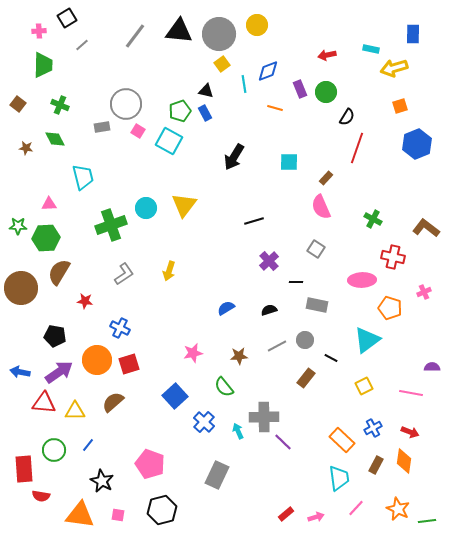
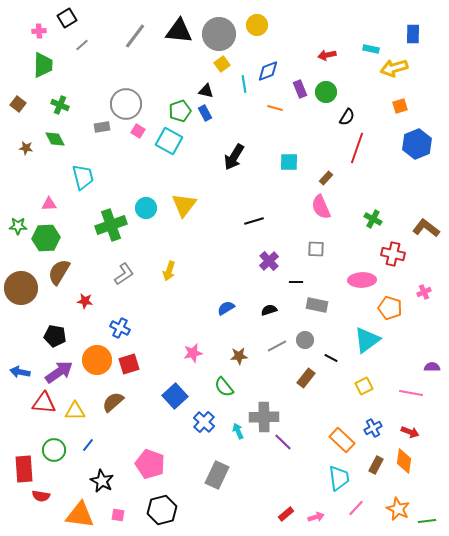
gray square at (316, 249): rotated 30 degrees counterclockwise
red cross at (393, 257): moved 3 px up
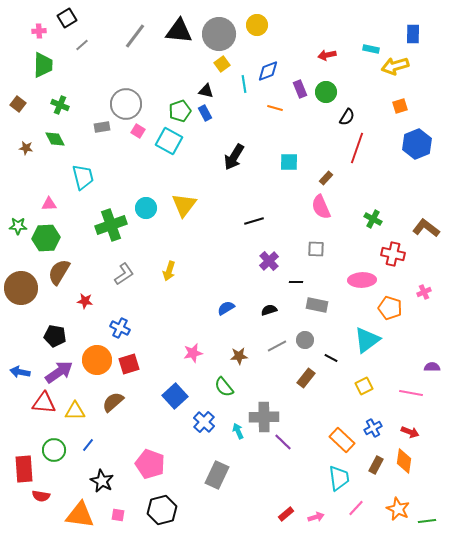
yellow arrow at (394, 68): moved 1 px right, 2 px up
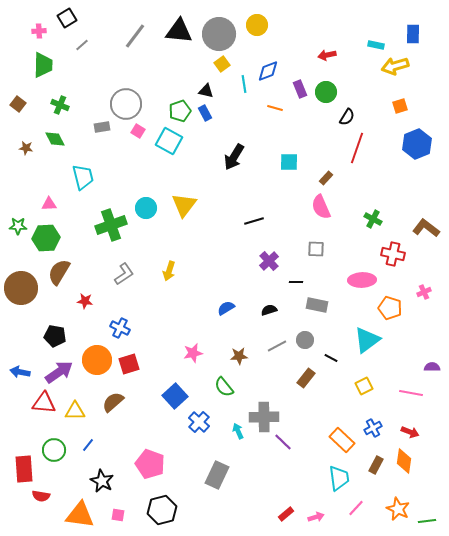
cyan rectangle at (371, 49): moved 5 px right, 4 px up
blue cross at (204, 422): moved 5 px left
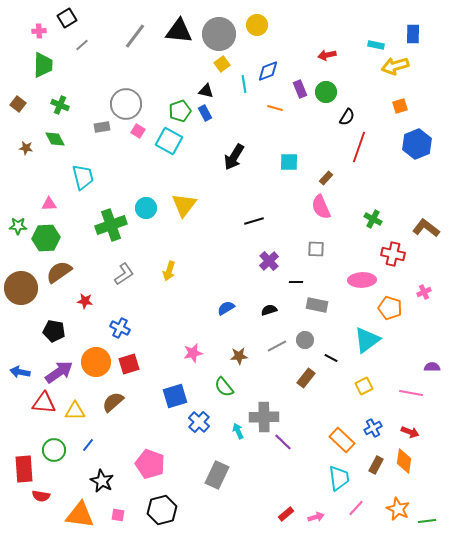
red line at (357, 148): moved 2 px right, 1 px up
brown semicircle at (59, 272): rotated 24 degrees clockwise
black pentagon at (55, 336): moved 1 px left, 5 px up
orange circle at (97, 360): moved 1 px left, 2 px down
blue square at (175, 396): rotated 25 degrees clockwise
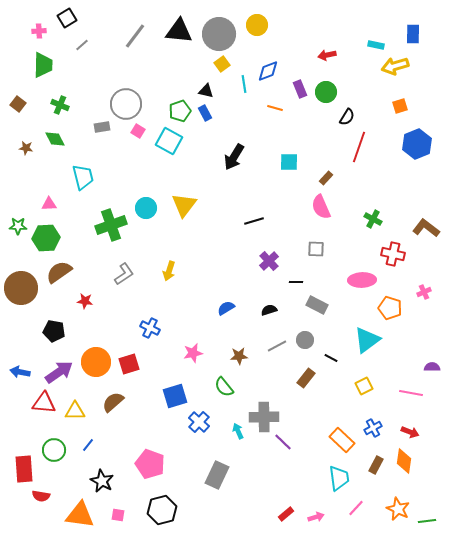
gray rectangle at (317, 305): rotated 15 degrees clockwise
blue cross at (120, 328): moved 30 px right
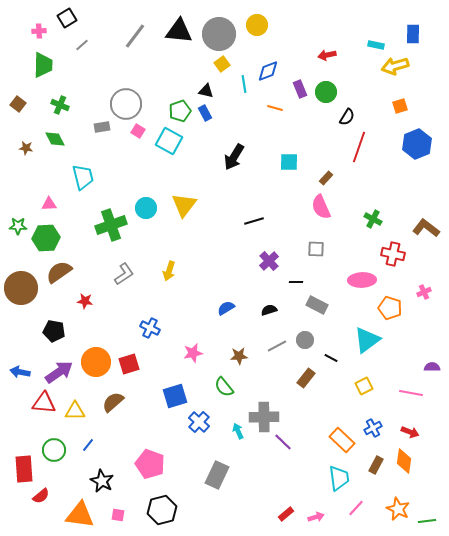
red semicircle at (41, 496): rotated 48 degrees counterclockwise
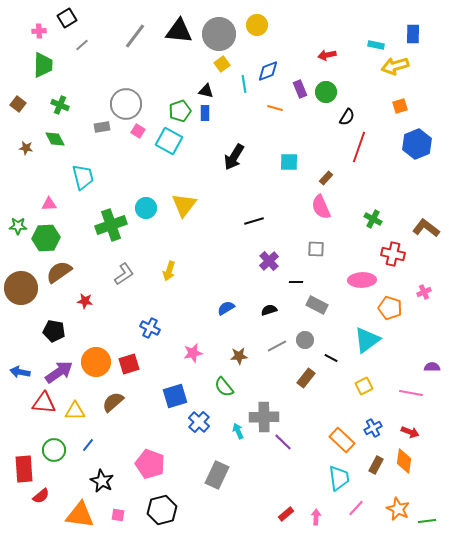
blue rectangle at (205, 113): rotated 28 degrees clockwise
pink arrow at (316, 517): rotated 70 degrees counterclockwise
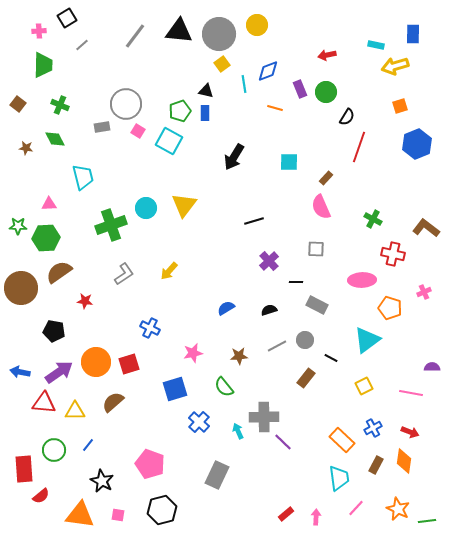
yellow arrow at (169, 271): rotated 24 degrees clockwise
blue square at (175, 396): moved 7 px up
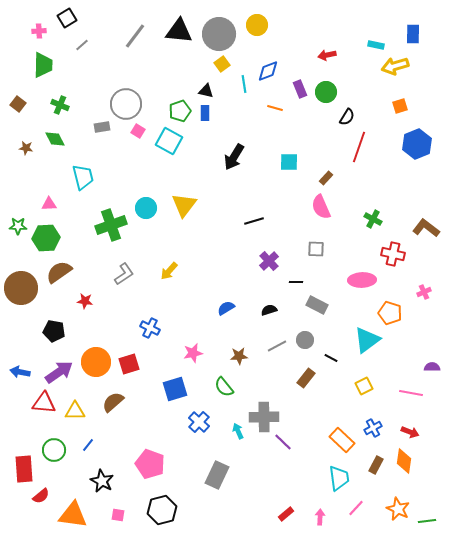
orange pentagon at (390, 308): moved 5 px down
orange triangle at (80, 515): moved 7 px left
pink arrow at (316, 517): moved 4 px right
